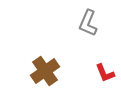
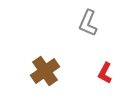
red L-shape: rotated 50 degrees clockwise
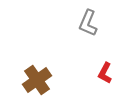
brown cross: moved 8 px left, 9 px down
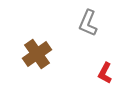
brown cross: moved 26 px up
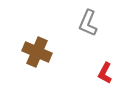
brown cross: moved 2 px up; rotated 32 degrees counterclockwise
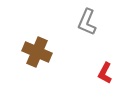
gray L-shape: moved 1 px left, 1 px up
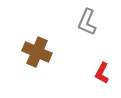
red L-shape: moved 3 px left
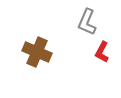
red L-shape: moved 21 px up
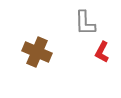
gray L-shape: moved 2 px left, 1 px down; rotated 24 degrees counterclockwise
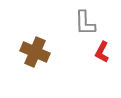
brown cross: moved 2 px left
